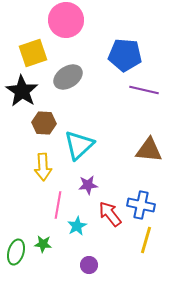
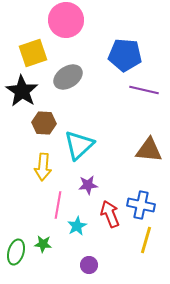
yellow arrow: rotated 8 degrees clockwise
red arrow: rotated 16 degrees clockwise
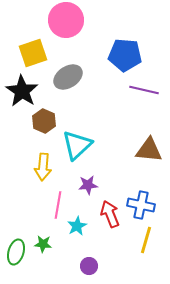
brown hexagon: moved 2 px up; rotated 20 degrees clockwise
cyan triangle: moved 2 px left
purple circle: moved 1 px down
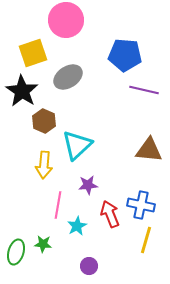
yellow arrow: moved 1 px right, 2 px up
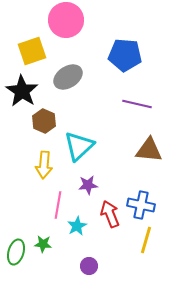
yellow square: moved 1 px left, 2 px up
purple line: moved 7 px left, 14 px down
cyan triangle: moved 2 px right, 1 px down
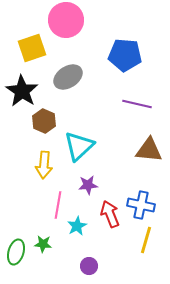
yellow square: moved 3 px up
